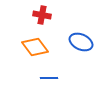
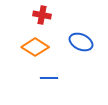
orange diamond: rotated 20 degrees counterclockwise
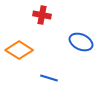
orange diamond: moved 16 px left, 3 px down
blue line: rotated 18 degrees clockwise
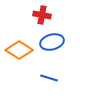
blue ellipse: moved 29 px left; rotated 40 degrees counterclockwise
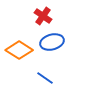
red cross: moved 1 px right, 1 px down; rotated 24 degrees clockwise
blue line: moved 4 px left; rotated 18 degrees clockwise
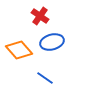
red cross: moved 3 px left
orange diamond: rotated 16 degrees clockwise
